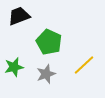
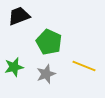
yellow line: moved 1 px down; rotated 65 degrees clockwise
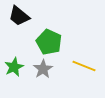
black trapezoid: rotated 120 degrees counterclockwise
green star: rotated 12 degrees counterclockwise
gray star: moved 3 px left, 5 px up; rotated 12 degrees counterclockwise
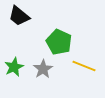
green pentagon: moved 10 px right
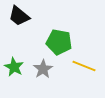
green pentagon: rotated 15 degrees counterclockwise
green star: rotated 18 degrees counterclockwise
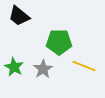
green pentagon: rotated 10 degrees counterclockwise
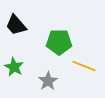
black trapezoid: moved 3 px left, 9 px down; rotated 10 degrees clockwise
gray star: moved 5 px right, 12 px down
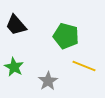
green pentagon: moved 7 px right, 6 px up; rotated 15 degrees clockwise
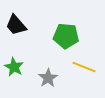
green pentagon: rotated 10 degrees counterclockwise
yellow line: moved 1 px down
gray star: moved 3 px up
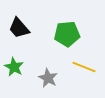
black trapezoid: moved 3 px right, 3 px down
green pentagon: moved 1 px right, 2 px up; rotated 10 degrees counterclockwise
gray star: rotated 12 degrees counterclockwise
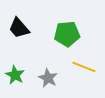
green star: moved 1 px right, 8 px down
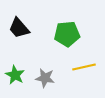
yellow line: rotated 35 degrees counterclockwise
gray star: moved 3 px left; rotated 18 degrees counterclockwise
